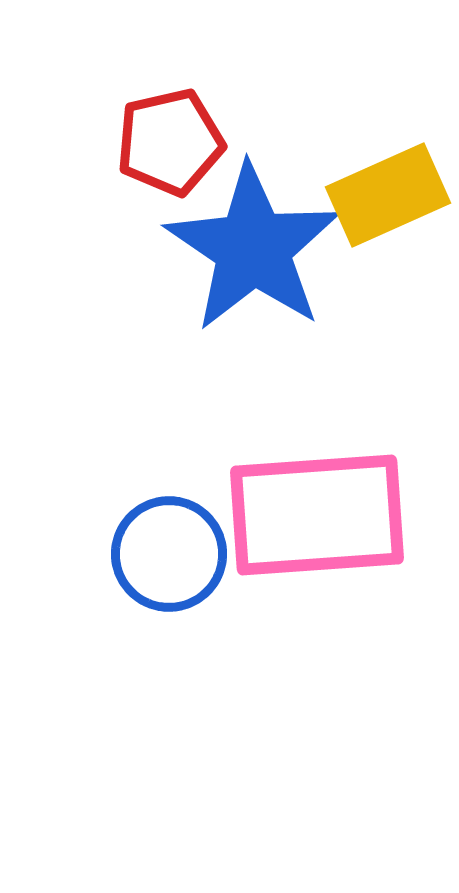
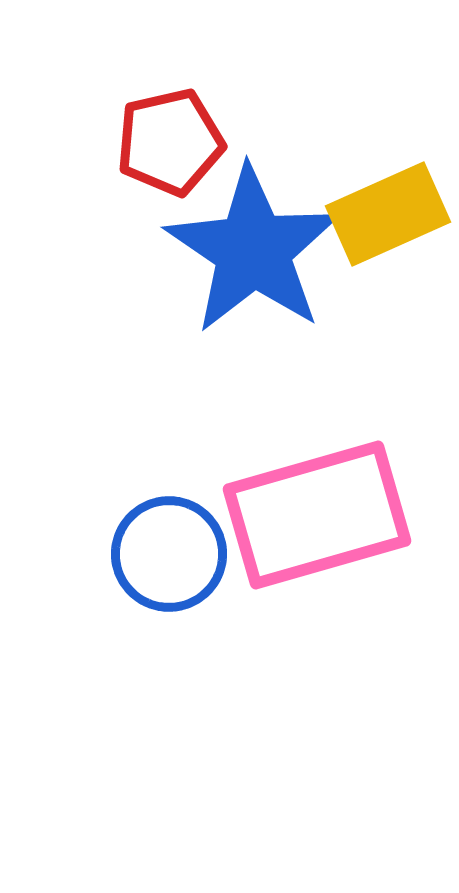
yellow rectangle: moved 19 px down
blue star: moved 2 px down
pink rectangle: rotated 12 degrees counterclockwise
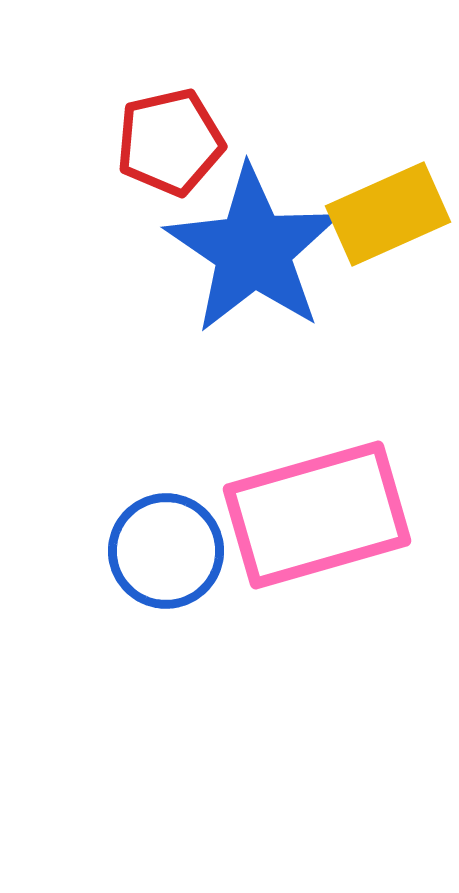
blue circle: moved 3 px left, 3 px up
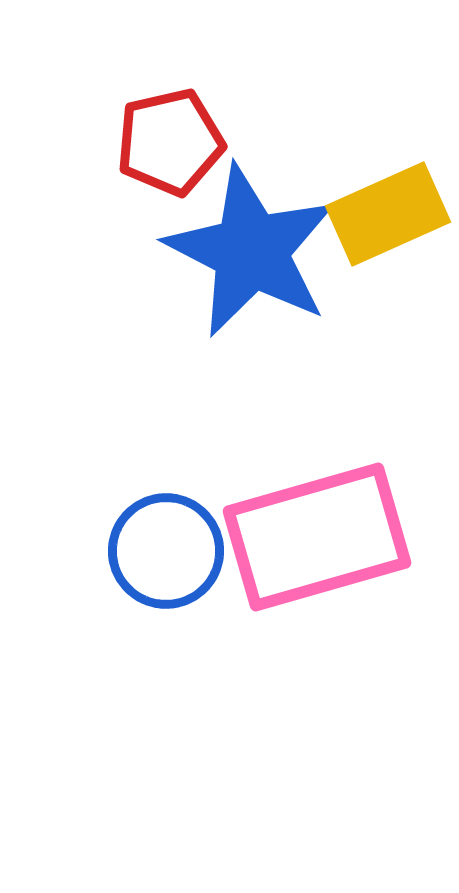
blue star: moved 2 px left, 1 px down; rotated 7 degrees counterclockwise
pink rectangle: moved 22 px down
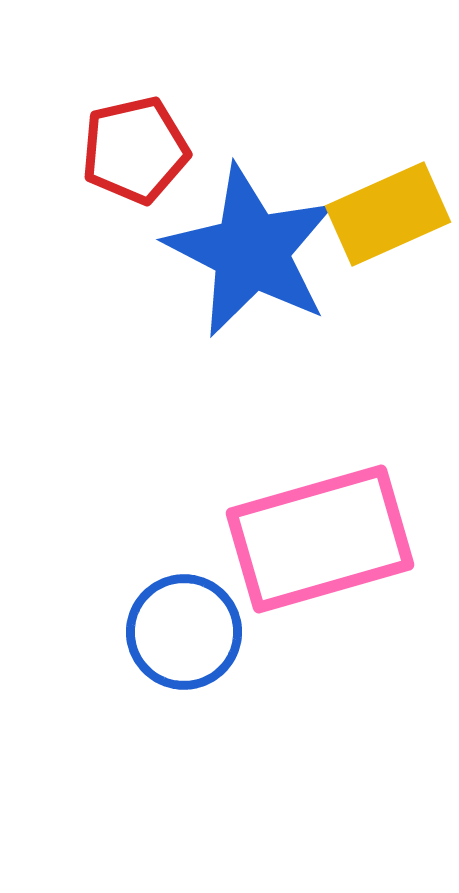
red pentagon: moved 35 px left, 8 px down
pink rectangle: moved 3 px right, 2 px down
blue circle: moved 18 px right, 81 px down
